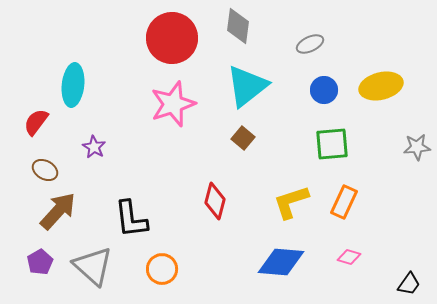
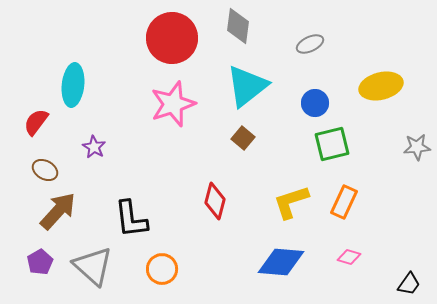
blue circle: moved 9 px left, 13 px down
green square: rotated 9 degrees counterclockwise
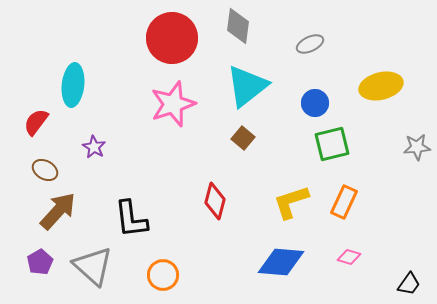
orange circle: moved 1 px right, 6 px down
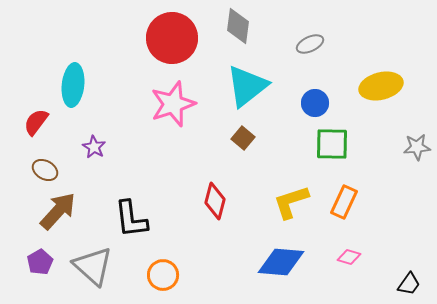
green square: rotated 15 degrees clockwise
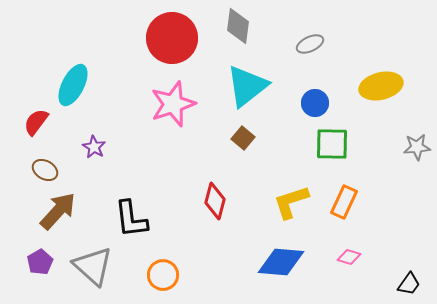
cyan ellipse: rotated 21 degrees clockwise
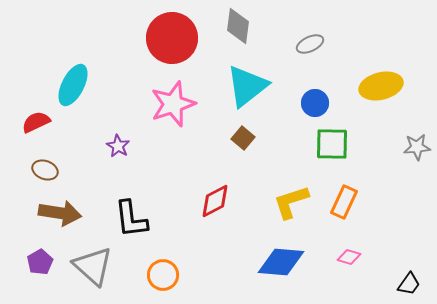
red semicircle: rotated 28 degrees clockwise
purple star: moved 24 px right, 1 px up
brown ellipse: rotated 10 degrees counterclockwise
red diamond: rotated 48 degrees clockwise
brown arrow: moved 2 px right, 2 px down; rotated 57 degrees clockwise
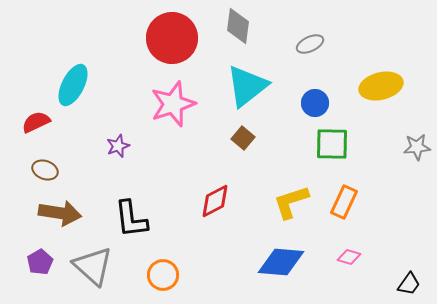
purple star: rotated 20 degrees clockwise
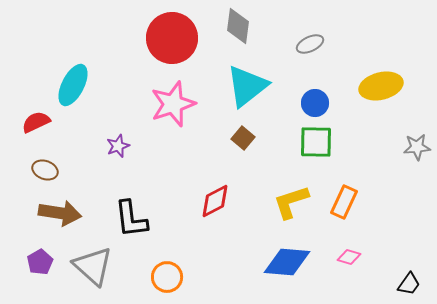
green square: moved 16 px left, 2 px up
blue diamond: moved 6 px right
orange circle: moved 4 px right, 2 px down
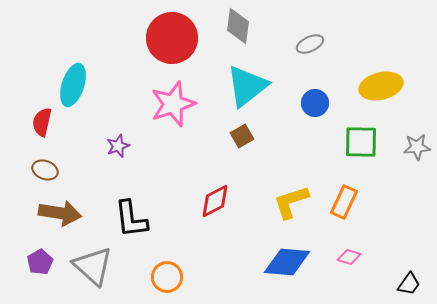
cyan ellipse: rotated 9 degrees counterclockwise
red semicircle: moved 6 px right; rotated 52 degrees counterclockwise
brown square: moved 1 px left, 2 px up; rotated 20 degrees clockwise
green square: moved 45 px right
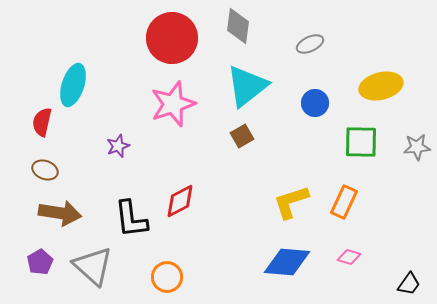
red diamond: moved 35 px left
